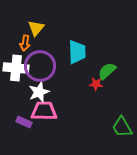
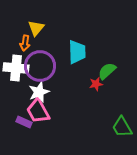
red star: rotated 16 degrees counterclockwise
pink trapezoid: moved 6 px left; rotated 120 degrees counterclockwise
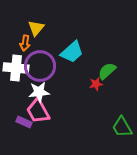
cyan trapezoid: moved 5 px left; rotated 50 degrees clockwise
white star: rotated 15 degrees clockwise
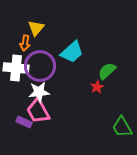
red star: moved 1 px right, 3 px down; rotated 16 degrees counterclockwise
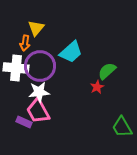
cyan trapezoid: moved 1 px left
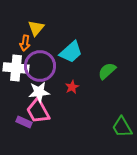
red star: moved 25 px left
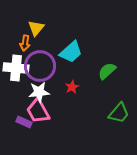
green trapezoid: moved 3 px left, 14 px up; rotated 110 degrees counterclockwise
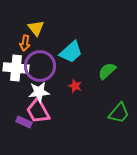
yellow triangle: rotated 18 degrees counterclockwise
red star: moved 3 px right, 1 px up; rotated 24 degrees counterclockwise
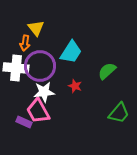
cyan trapezoid: rotated 15 degrees counterclockwise
white star: moved 5 px right
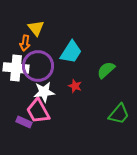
purple circle: moved 2 px left
green semicircle: moved 1 px left, 1 px up
green trapezoid: moved 1 px down
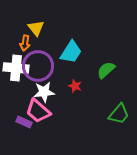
pink trapezoid: rotated 20 degrees counterclockwise
